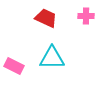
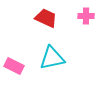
cyan triangle: rotated 12 degrees counterclockwise
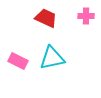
pink rectangle: moved 4 px right, 5 px up
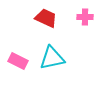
pink cross: moved 1 px left, 1 px down
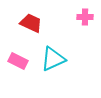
red trapezoid: moved 15 px left, 5 px down
cyan triangle: moved 1 px right, 1 px down; rotated 12 degrees counterclockwise
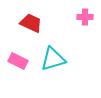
cyan triangle: rotated 8 degrees clockwise
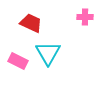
cyan triangle: moved 5 px left, 6 px up; rotated 44 degrees counterclockwise
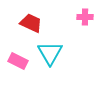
cyan triangle: moved 2 px right
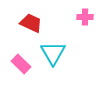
cyan triangle: moved 3 px right
pink rectangle: moved 3 px right, 3 px down; rotated 18 degrees clockwise
